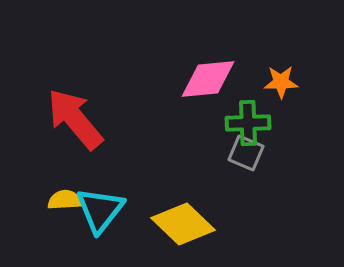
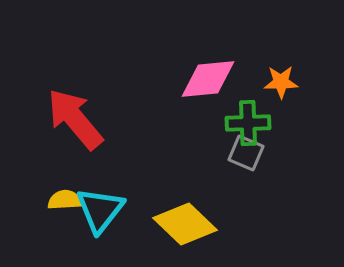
yellow diamond: moved 2 px right
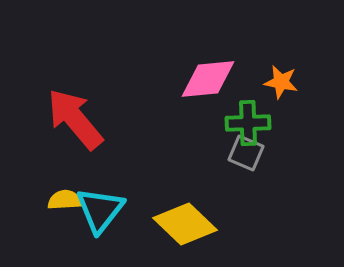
orange star: rotated 12 degrees clockwise
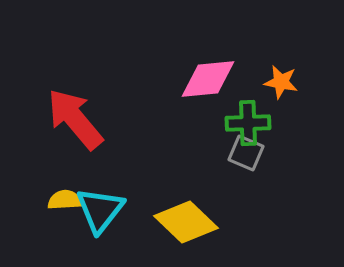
yellow diamond: moved 1 px right, 2 px up
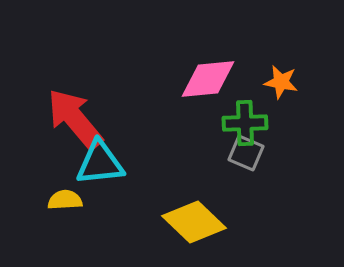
green cross: moved 3 px left
cyan triangle: moved 47 px up; rotated 46 degrees clockwise
yellow diamond: moved 8 px right
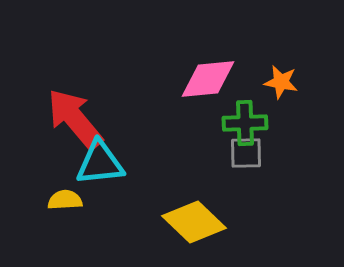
gray square: rotated 24 degrees counterclockwise
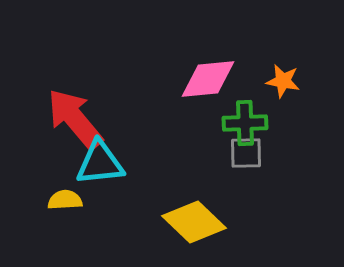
orange star: moved 2 px right, 1 px up
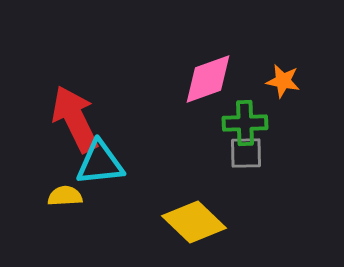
pink diamond: rotated 14 degrees counterclockwise
red arrow: rotated 14 degrees clockwise
yellow semicircle: moved 4 px up
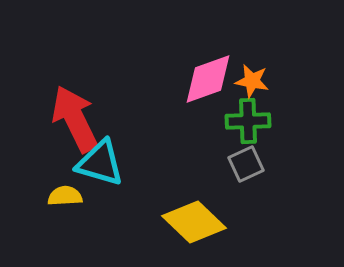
orange star: moved 31 px left
green cross: moved 3 px right, 2 px up
gray square: moved 11 px down; rotated 24 degrees counterclockwise
cyan triangle: rotated 22 degrees clockwise
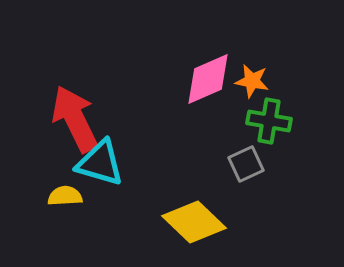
pink diamond: rotated 4 degrees counterclockwise
green cross: moved 21 px right; rotated 12 degrees clockwise
